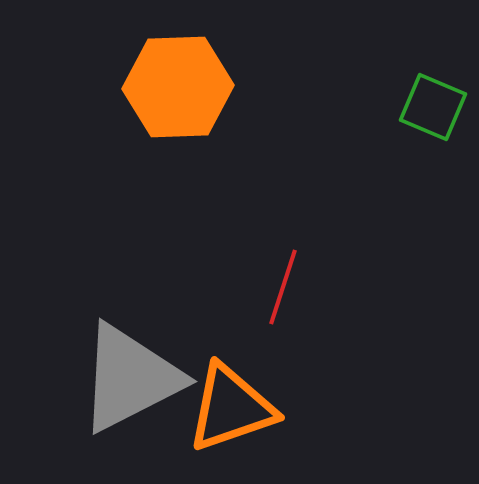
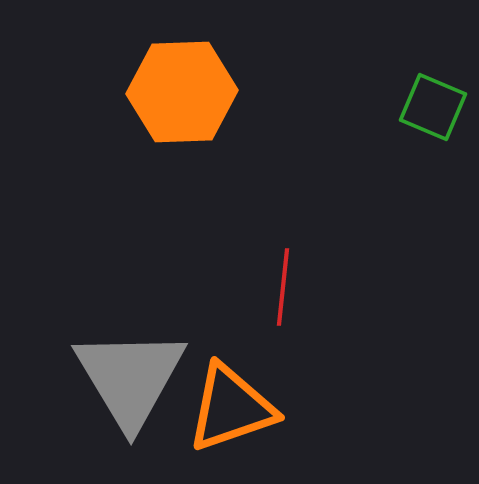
orange hexagon: moved 4 px right, 5 px down
red line: rotated 12 degrees counterclockwise
gray triangle: rotated 34 degrees counterclockwise
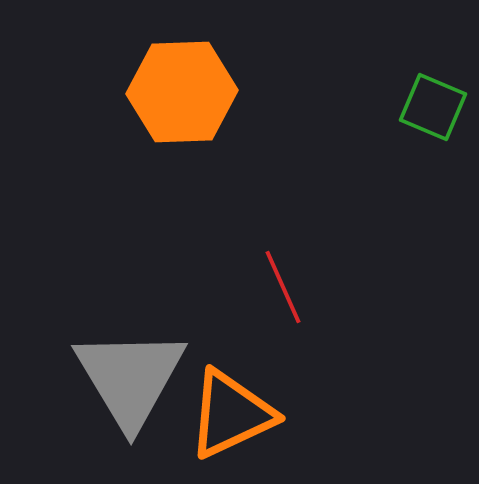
red line: rotated 30 degrees counterclockwise
orange triangle: moved 6 px down; rotated 6 degrees counterclockwise
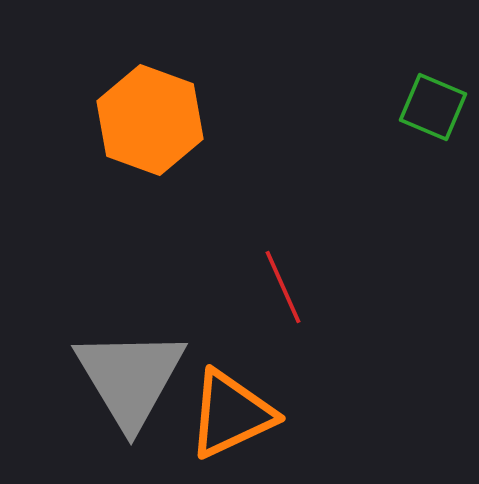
orange hexagon: moved 32 px left, 28 px down; rotated 22 degrees clockwise
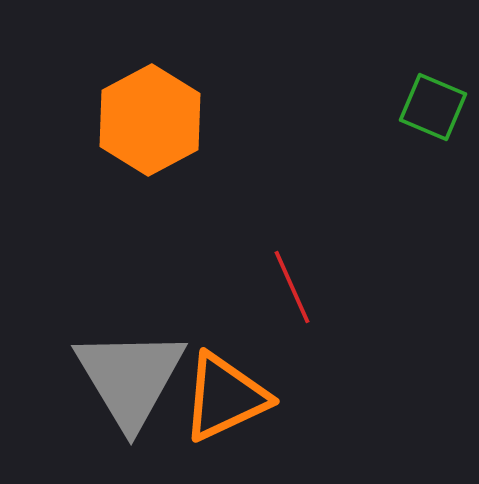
orange hexagon: rotated 12 degrees clockwise
red line: moved 9 px right
orange triangle: moved 6 px left, 17 px up
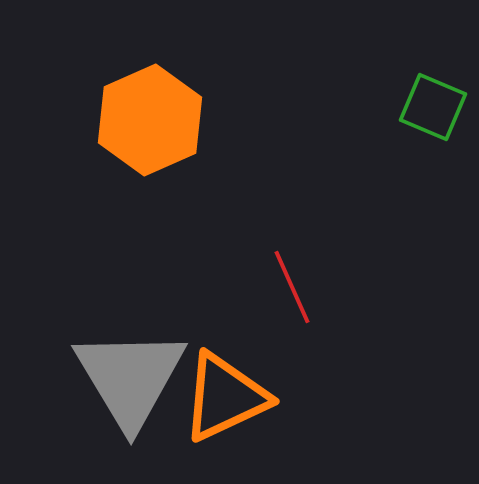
orange hexagon: rotated 4 degrees clockwise
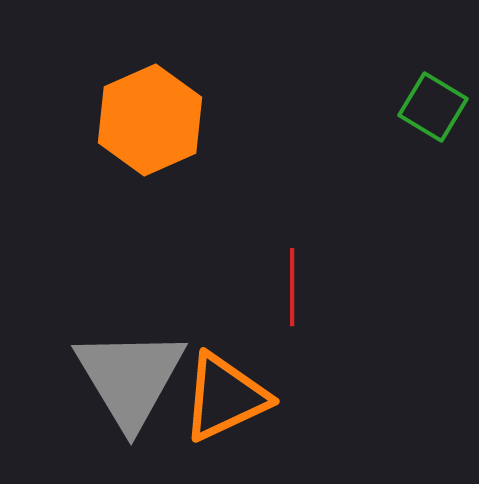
green square: rotated 8 degrees clockwise
red line: rotated 24 degrees clockwise
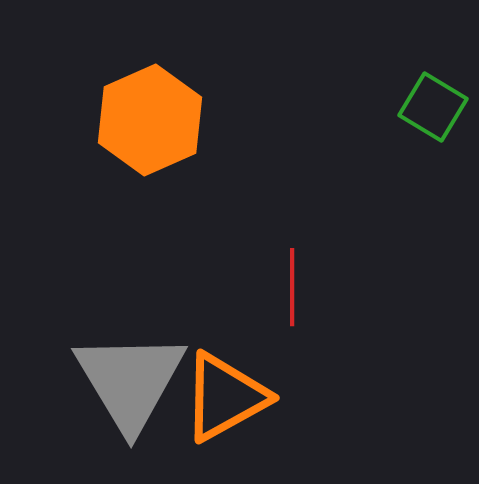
gray triangle: moved 3 px down
orange triangle: rotated 4 degrees counterclockwise
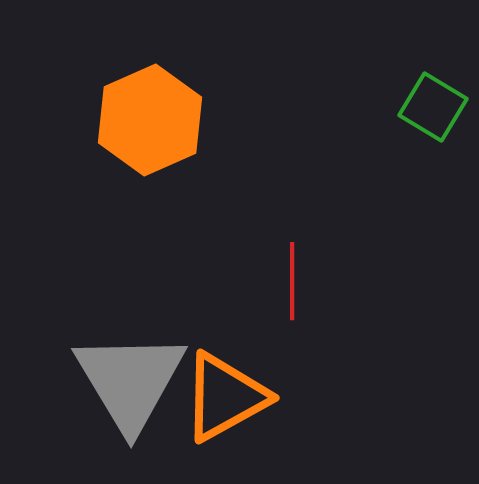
red line: moved 6 px up
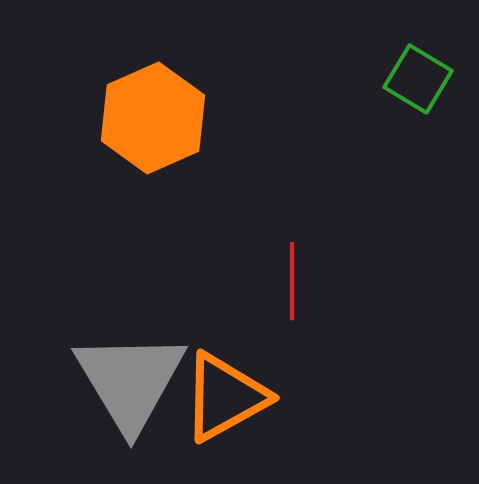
green square: moved 15 px left, 28 px up
orange hexagon: moved 3 px right, 2 px up
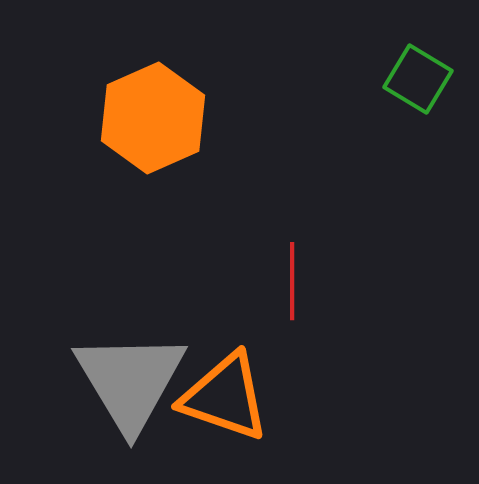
orange triangle: rotated 48 degrees clockwise
